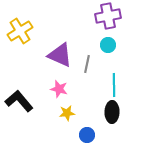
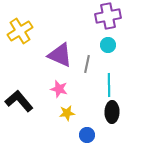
cyan line: moved 5 px left
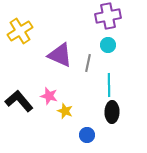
gray line: moved 1 px right, 1 px up
pink star: moved 10 px left, 7 px down
yellow star: moved 2 px left, 2 px up; rotated 28 degrees clockwise
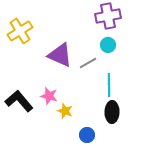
gray line: rotated 48 degrees clockwise
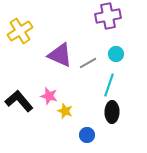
cyan circle: moved 8 px right, 9 px down
cyan line: rotated 20 degrees clockwise
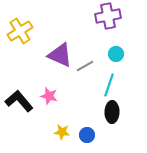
gray line: moved 3 px left, 3 px down
yellow star: moved 3 px left, 21 px down; rotated 14 degrees counterclockwise
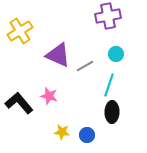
purple triangle: moved 2 px left
black L-shape: moved 2 px down
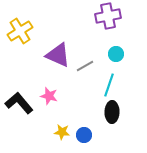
blue circle: moved 3 px left
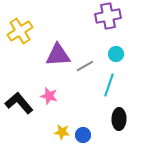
purple triangle: rotated 28 degrees counterclockwise
black ellipse: moved 7 px right, 7 px down
blue circle: moved 1 px left
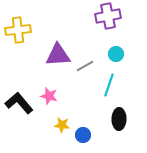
yellow cross: moved 2 px left, 1 px up; rotated 25 degrees clockwise
yellow star: moved 7 px up
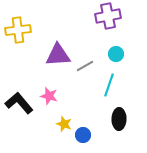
yellow star: moved 2 px right, 1 px up; rotated 14 degrees clockwise
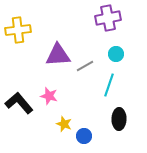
purple cross: moved 2 px down
blue circle: moved 1 px right, 1 px down
